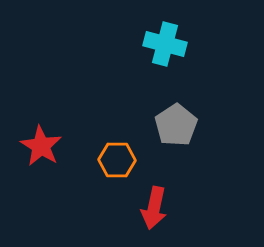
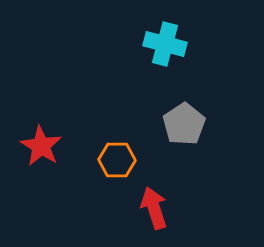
gray pentagon: moved 8 px right, 1 px up
red arrow: rotated 150 degrees clockwise
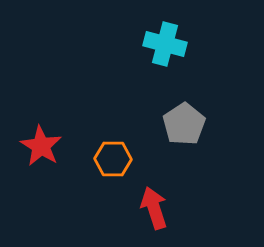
orange hexagon: moved 4 px left, 1 px up
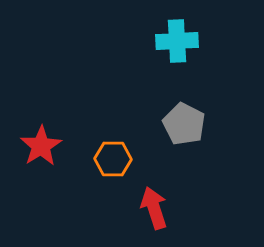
cyan cross: moved 12 px right, 3 px up; rotated 18 degrees counterclockwise
gray pentagon: rotated 12 degrees counterclockwise
red star: rotated 9 degrees clockwise
